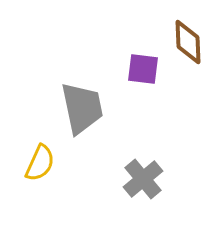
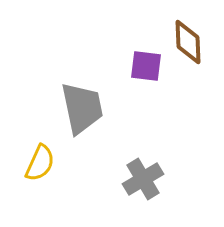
purple square: moved 3 px right, 3 px up
gray cross: rotated 9 degrees clockwise
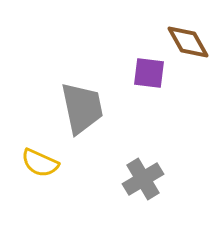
brown diamond: rotated 27 degrees counterclockwise
purple square: moved 3 px right, 7 px down
yellow semicircle: rotated 90 degrees clockwise
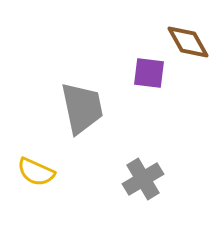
yellow semicircle: moved 4 px left, 9 px down
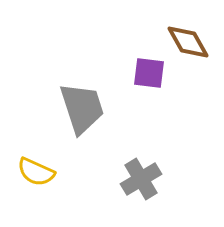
gray trapezoid: rotated 6 degrees counterclockwise
gray cross: moved 2 px left
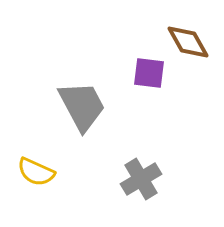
gray trapezoid: moved 2 px up; rotated 10 degrees counterclockwise
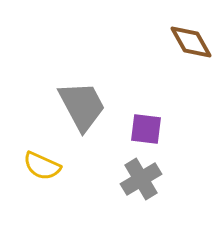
brown diamond: moved 3 px right
purple square: moved 3 px left, 56 px down
yellow semicircle: moved 6 px right, 6 px up
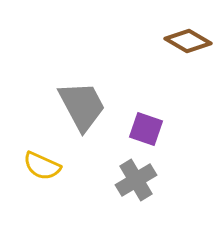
brown diamond: moved 3 px left, 1 px up; rotated 30 degrees counterclockwise
purple square: rotated 12 degrees clockwise
gray cross: moved 5 px left, 1 px down
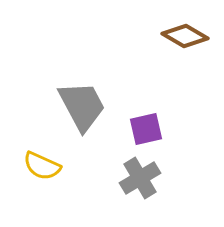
brown diamond: moved 3 px left, 5 px up
purple square: rotated 32 degrees counterclockwise
gray cross: moved 4 px right, 2 px up
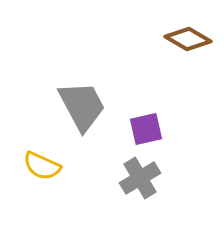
brown diamond: moved 3 px right, 3 px down
